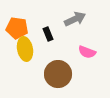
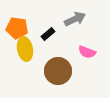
black rectangle: rotated 72 degrees clockwise
brown circle: moved 3 px up
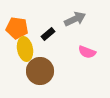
brown circle: moved 18 px left
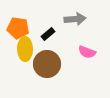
gray arrow: rotated 20 degrees clockwise
orange pentagon: moved 1 px right
yellow ellipse: rotated 10 degrees clockwise
brown circle: moved 7 px right, 7 px up
